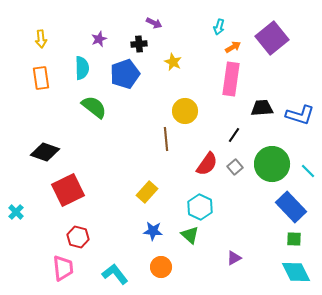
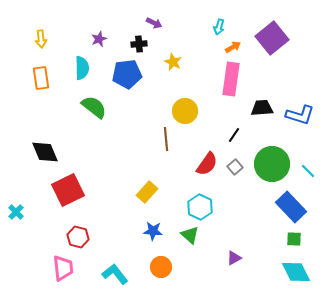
blue pentagon: moved 2 px right; rotated 12 degrees clockwise
black diamond: rotated 48 degrees clockwise
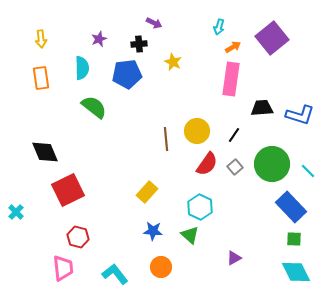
yellow circle: moved 12 px right, 20 px down
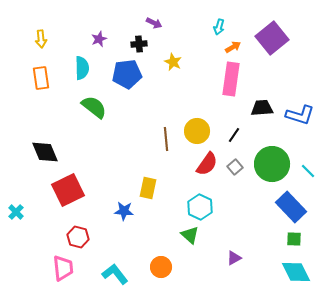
yellow rectangle: moved 1 px right, 4 px up; rotated 30 degrees counterclockwise
blue star: moved 29 px left, 20 px up
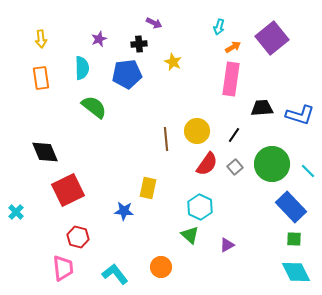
purple triangle: moved 7 px left, 13 px up
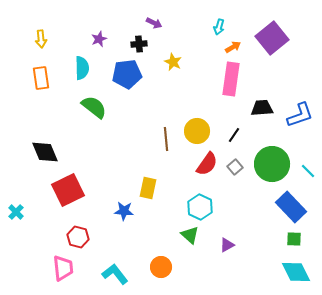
blue L-shape: rotated 36 degrees counterclockwise
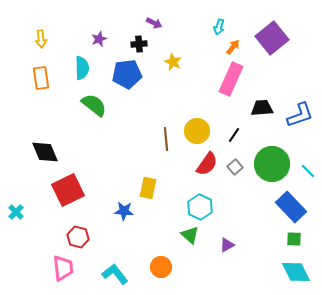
orange arrow: rotated 21 degrees counterclockwise
pink rectangle: rotated 16 degrees clockwise
green semicircle: moved 2 px up
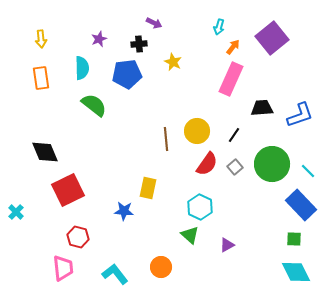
blue rectangle: moved 10 px right, 2 px up
